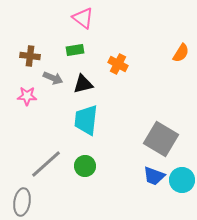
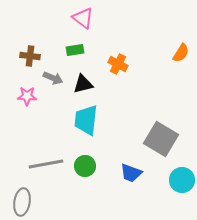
gray line: rotated 32 degrees clockwise
blue trapezoid: moved 23 px left, 3 px up
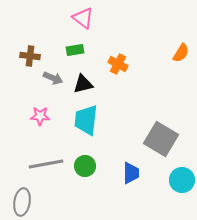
pink star: moved 13 px right, 20 px down
blue trapezoid: rotated 110 degrees counterclockwise
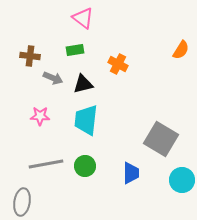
orange semicircle: moved 3 px up
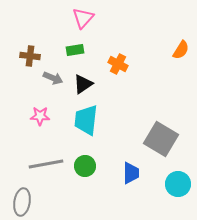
pink triangle: rotated 35 degrees clockwise
black triangle: rotated 20 degrees counterclockwise
cyan circle: moved 4 px left, 4 px down
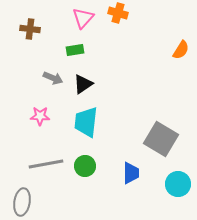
brown cross: moved 27 px up
orange cross: moved 51 px up; rotated 12 degrees counterclockwise
cyan trapezoid: moved 2 px down
